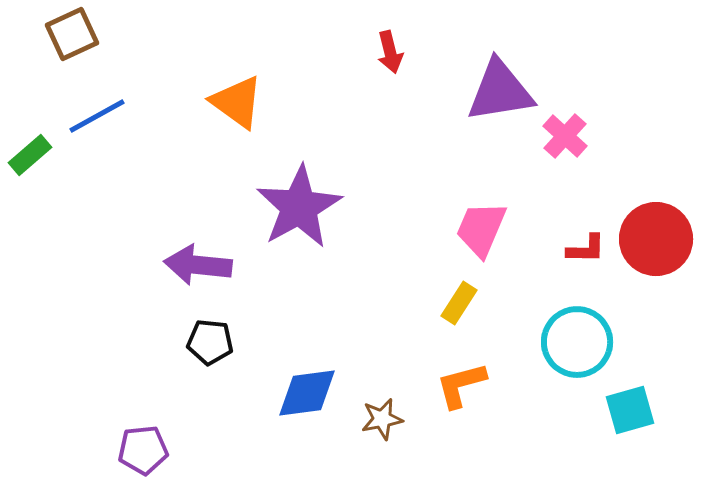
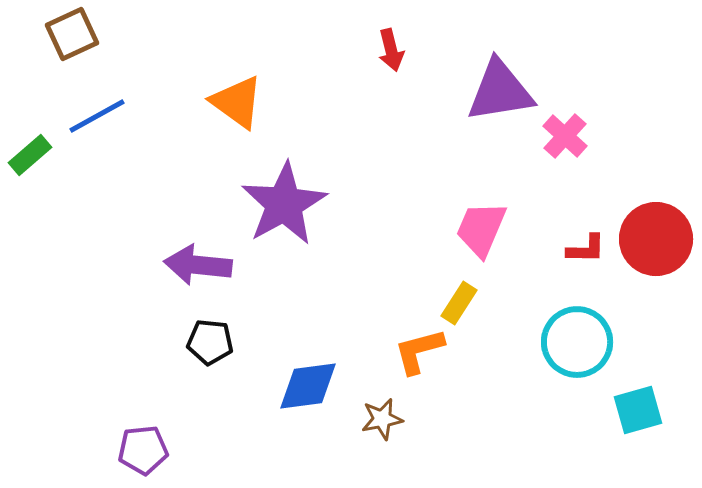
red arrow: moved 1 px right, 2 px up
purple star: moved 15 px left, 3 px up
orange L-shape: moved 42 px left, 34 px up
blue diamond: moved 1 px right, 7 px up
cyan square: moved 8 px right
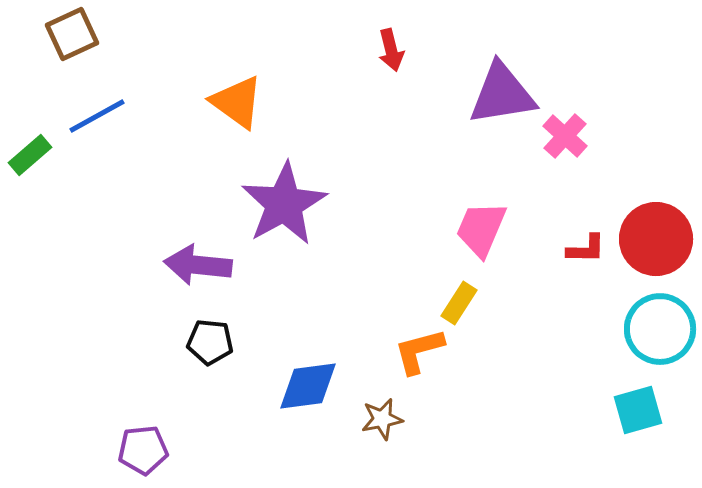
purple triangle: moved 2 px right, 3 px down
cyan circle: moved 83 px right, 13 px up
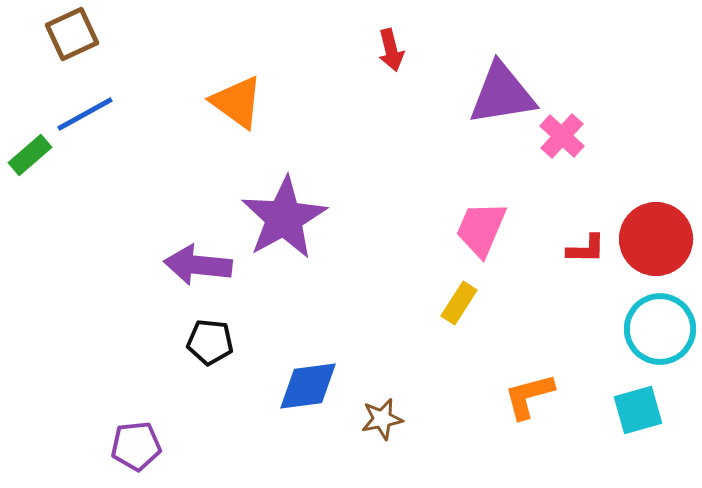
blue line: moved 12 px left, 2 px up
pink cross: moved 3 px left
purple star: moved 14 px down
orange L-shape: moved 110 px right, 45 px down
purple pentagon: moved 7 px left, 4 px up
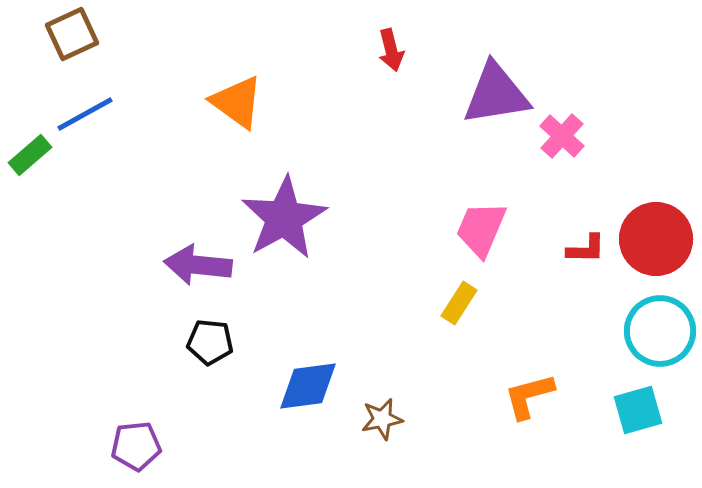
purple triangle: moved 6 px left
cyan circle: moved 2 px down
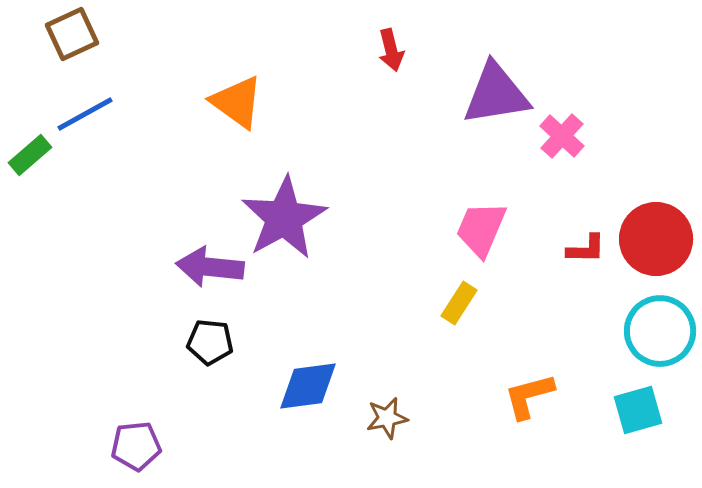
purple arrow: moved 12 px right, 2 px down
brown star: moved 5 px right, 1 px up
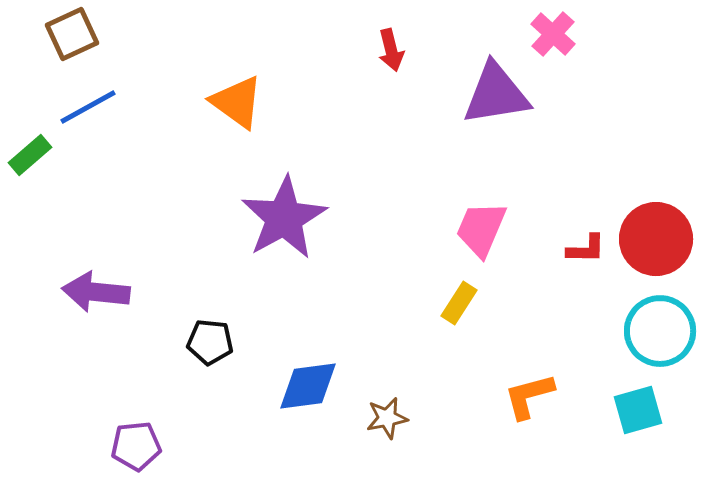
blue line: moved 3 px right, 7 px up
pink cross: moved 9 px left, 102 px up
purple arrow: moved 114 px left, 25 px down
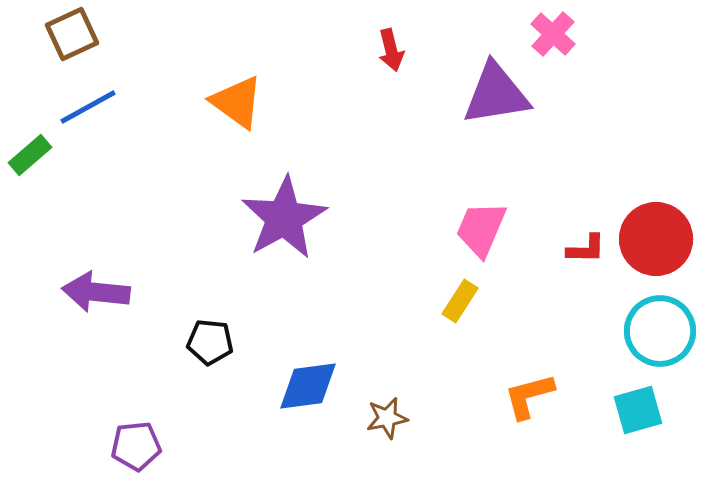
yellow rectangle: moved 1 px right, 2 px up
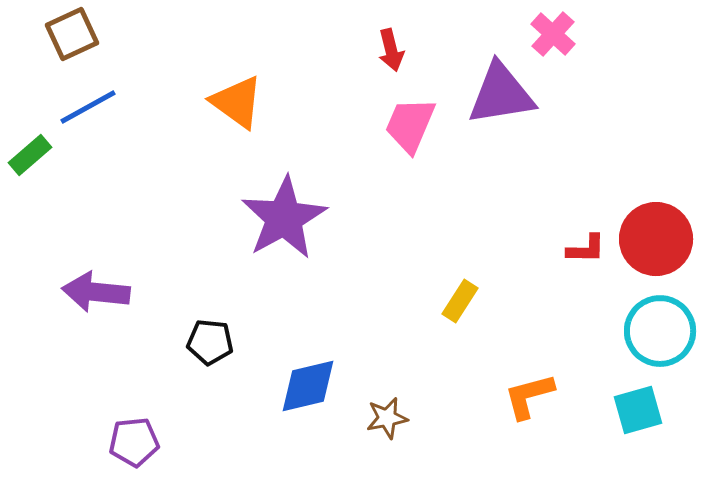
purple triangle: moved 5 px right
pink trapezoid: moved 71 px left, 104 px up
blue diamond: rotated 6 degrees counterclockwise
purple pentagon: moved 2 px left, 4 px up
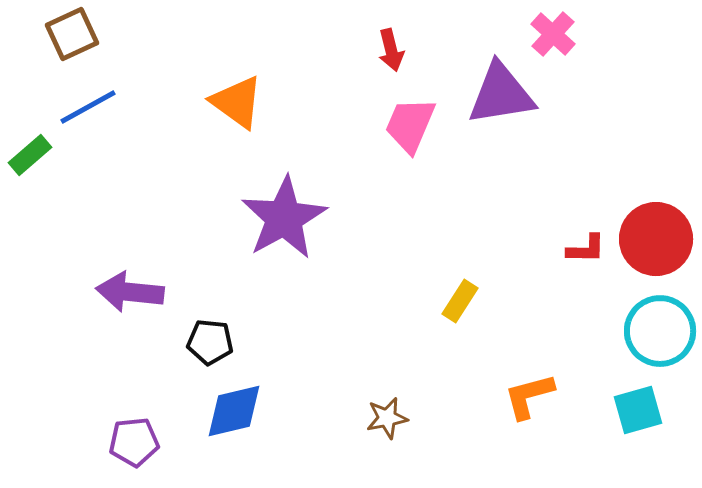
purple arrow: moved 34 px right
blue diamond: moved 74 px left, 25 px down
